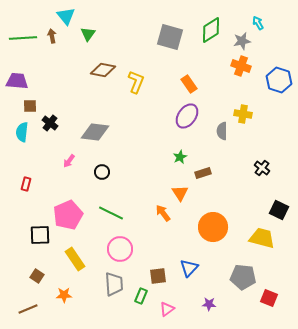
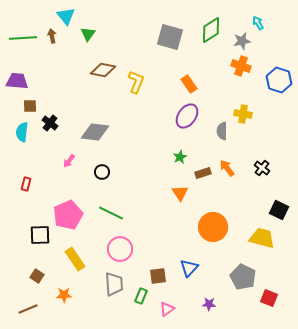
orange arrow at (163, 213): moved 64 px right, 45 px up
gray pentagon at (243, 277): rotated 20 degrees clockwise
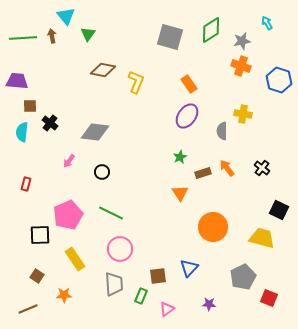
cyan arrow at (258, 23): moved 9 px right
gray pentagon at (243, 277): rotated 20 degrees clockwise
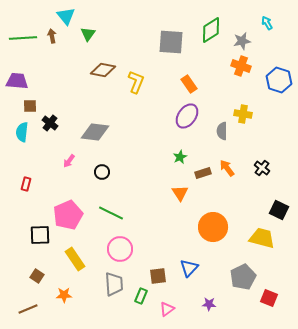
gray square at (170, 37): moved 1 px right, 5 px down; rotated 12 degrees counterclockwise
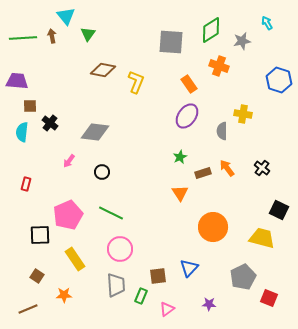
orange cross at (241, 66): moved 22 px left
gray trapezoid at (114, 284): moved 2 px right, 1 px down
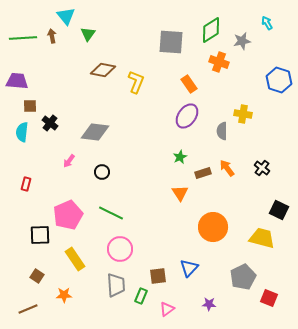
orange cross at (219, 66): moved 4 px up
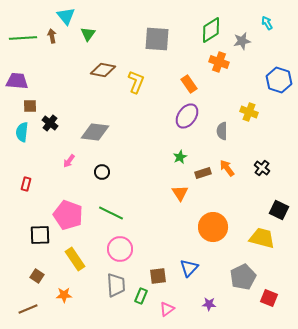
gray square at (171, 42): moved 14 px left, 3 px up
yellow cross at (243, 114): moved 6 px right, 2 px up; rotated 12 degrees clockwise
pink pentagon at (68, 215): rotated 28 degrees counterclockwise
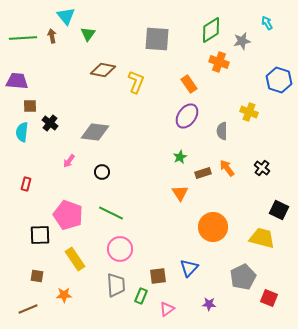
brown square at (37, 276): rotated 24 degrees counterclockwise
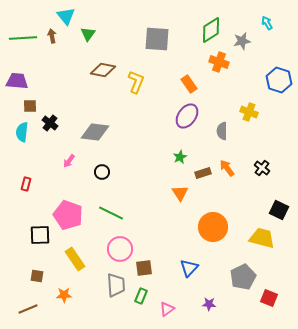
brown square at (158, 276): moved 14 px left, 8 px up
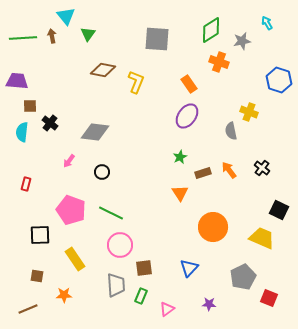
gray semicircle at (222, 131): moved 9 px right; rotated 12 degrees counterclockwise
orange arrow at (227, 168): moved 2 px right, 2 px down
pink pentagon at (68, 215): moved 3 px right, 5 px up
yellow trapezoid at (262, 238): rotated 8 degrees clockwise
pink circle at (120, 249): moved 4 px up
